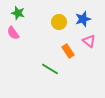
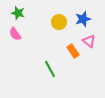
pink semicircle: moved 2 px right, 1 px down
orange rectangle: moved 5 px right
green line: rotated 30 degrees clockwise
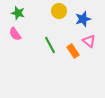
yellow circle: moved 11 px up
green line: moved 24 px up
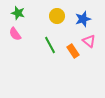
yellow circle: moved 2 px left, 5 px down
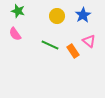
green star: moved 2 px up
blue star: moved 4 px up; rotated 14 degrees counterclockwise
green line: rotated 36 degrees counterclockwise
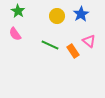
green star: rotated 16 degrees clockwise
blue star: moved 2 px left, 1 px up
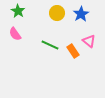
yellow circle: moved 3 px up
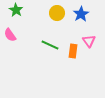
green star: moved 2 px left, 1 px up
pink semicircle: moved 5 px left, 1 px down
pink triangle: rotated 16 degrees clockwise
orange rectangle: rotated 40 degrees clockwise
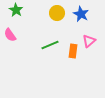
blue star: rotated 14 degrees counterclockwise
pink triangle: rotated 24 degrees clockwise
green line: rotated 48 degrees counterclockwise
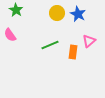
blue star: moved 3 px left
orange rectangle: moved 1 px down
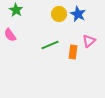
yellow circle: moved 2 px right, 1 px down
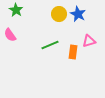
pink triangle: rotated 24 degrees clockwise
